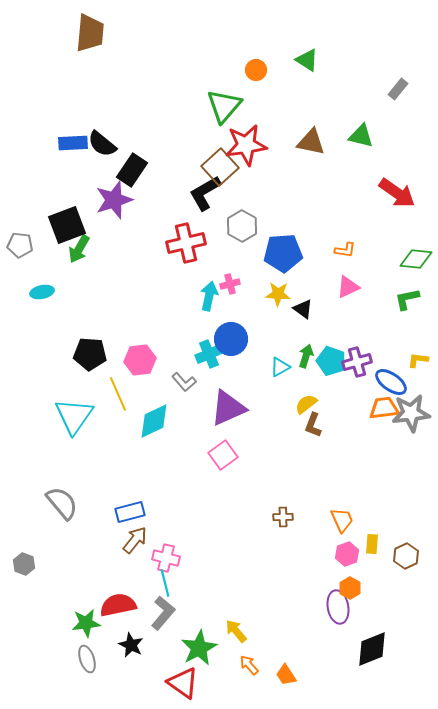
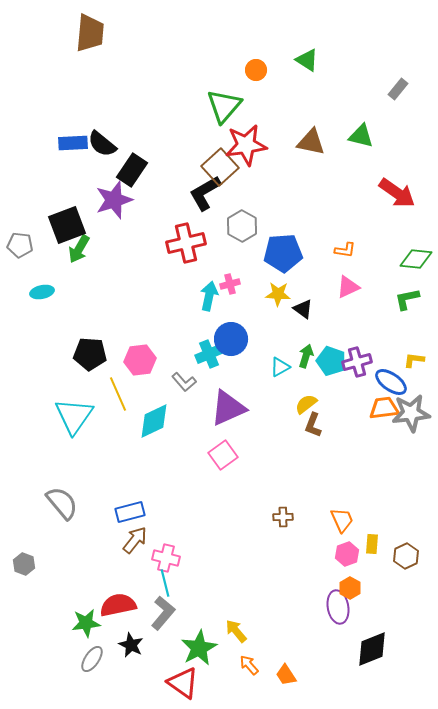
yellow L-shape at (418, 360): moved 4 px left
gray ellipse at (87, 659): moved 5 px right; rotated 52 degrees clockwise
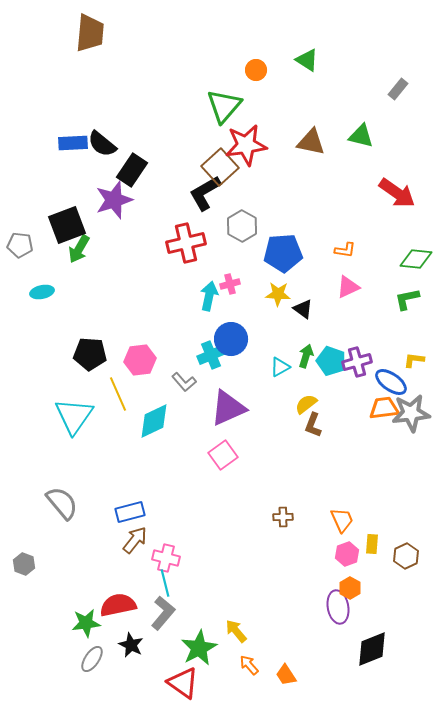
cyan cross at (209, 354): moved 2 px right, 1 px down
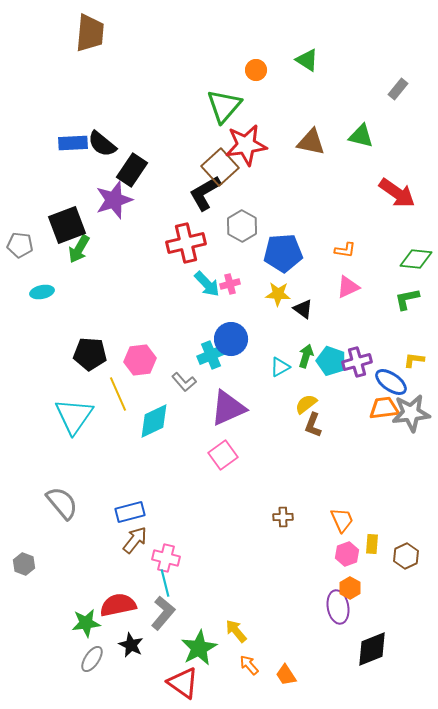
cyan arrow at (209, 296): moved 2 px left, 12 px up; rotated 124 degrees clockwise
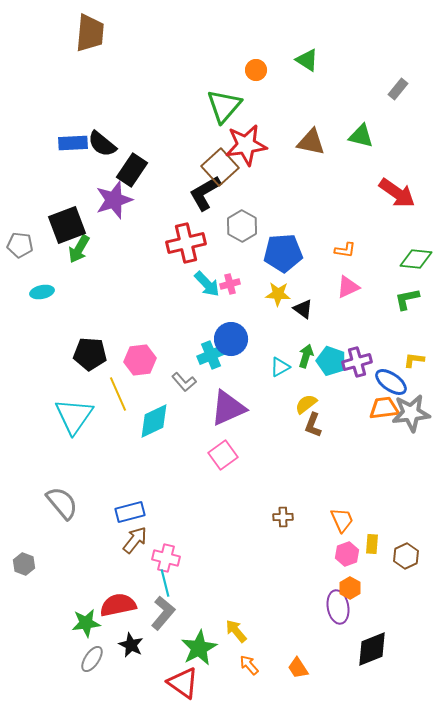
orange trapezoid at (286, 675): moved 12 px right, 7 px up
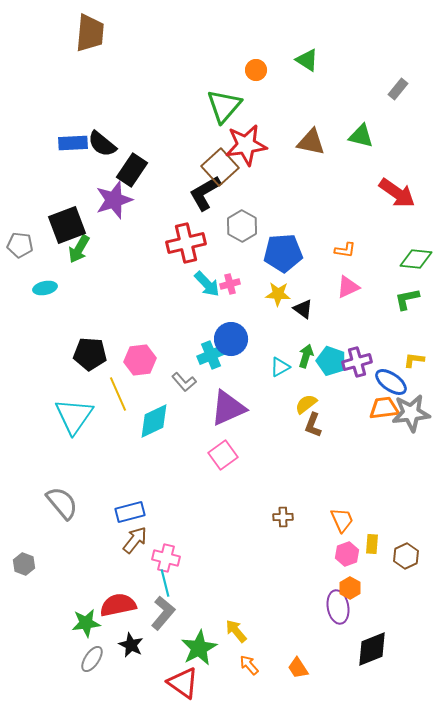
cyan ellipse at (42, 292): moved 3 px right, 4 px up
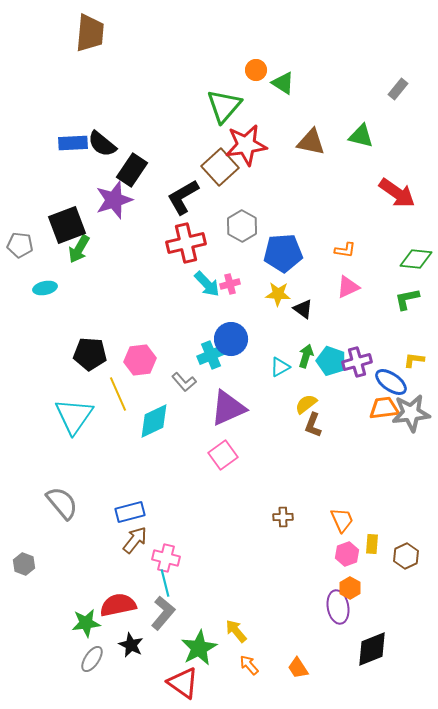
green triangle at (307, 60): moved 24 px left, 23 px down
black L-shape at (205, 193): moved 22 px left, 4 px down
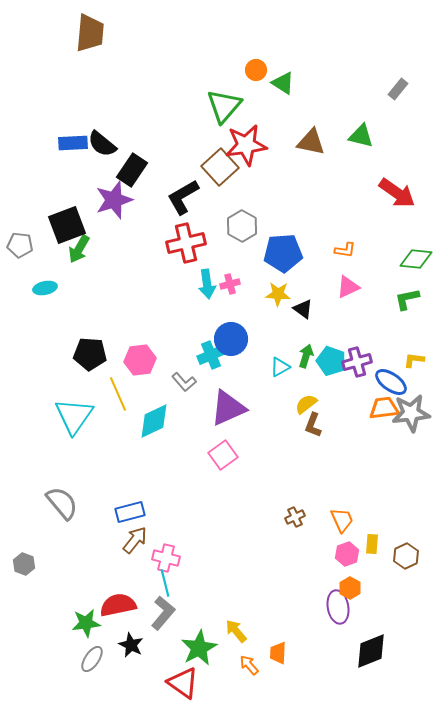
cyan arrow at (207, 284): rotated 36 degrees clockwise
brown cross at (283, 517): moved 12 px right; rotated 24 degrees counterclockwise
black diamond at (372, 649): moved 1 px left, 2 px down
orange trapezoid at (298, 668): moved 20 px left, 15 px up; rotated 35 degrees clockwise
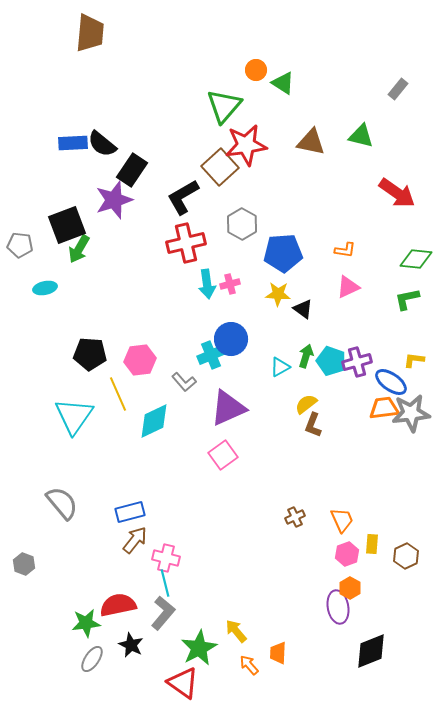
gray hexagon at (242, 226): moved 2 px up
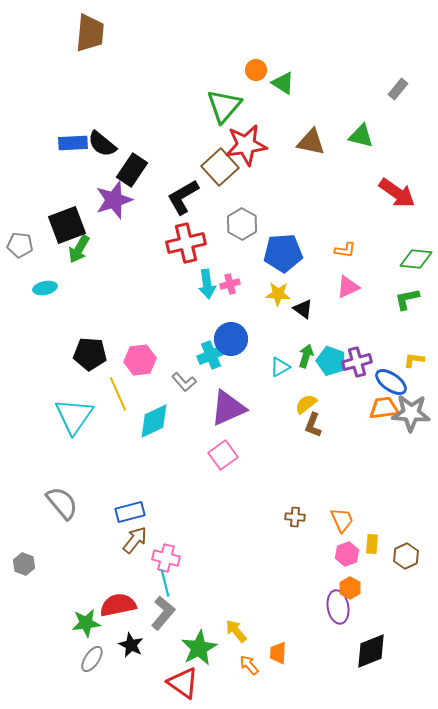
gray star at (411, 413): rotated 9 degrees clockwise
brown cross at (295, 517): rotated 30 degrees clockwise
